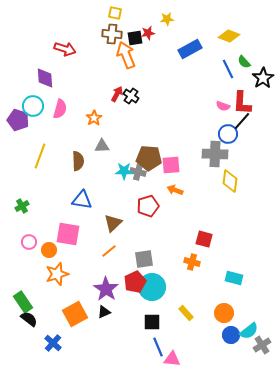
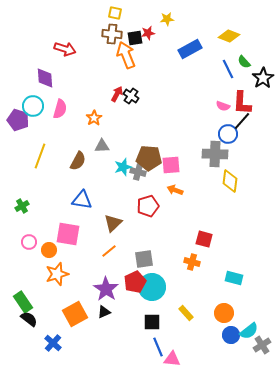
brown semicircle at (78, 161): rotated 30 degrees clockwise
cyan star at (124, 171): moved 1 px left, 4 px up; rotated 18 degrees counterclockwise
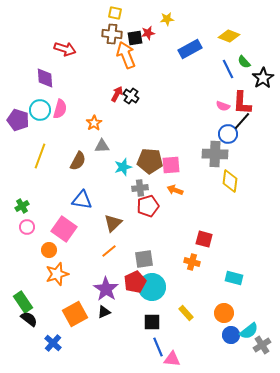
cyan circle at (33, 106): moved 7 px right, 4 px down
orange star at (94, 118): moved 5 px down
brown pentagon at (149, 158): moved 1 px right, 3 px down
gray cross at (138, 172): moved 2 px right, 16 px down; rotated 21 degrees counterclockwise
pink square at (68, 234): moved 4 px left, 5 px up; rotated 25 degrees clockwise
pink circle at (29, 242): moved 2 px left, 15 px up
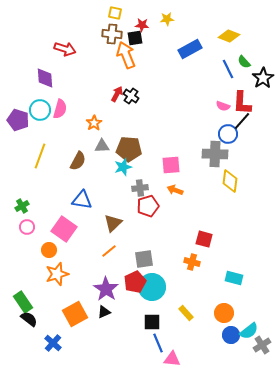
red star at (148, 33): moved 6 px left, 8 px up; rotated 16 degrees clockwise
brown pentagon at (150, 161): moved 21 px left, 12 px up
blue line at (158, 347): moved 4 px up
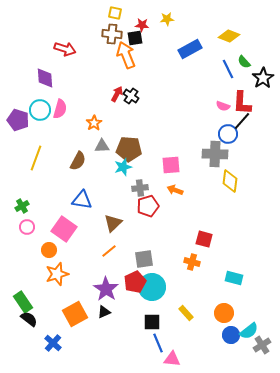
yellow line at (40, 156): moved 4 px left, 2 px down
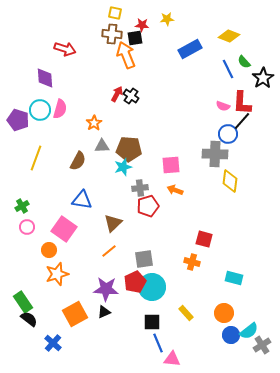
purple star at (106, 289): rotated 30 degrees counterclockwise
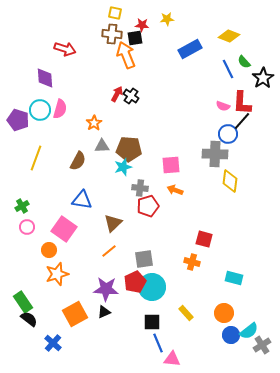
gray cross at (140, 188): rotated 14 degrees clockwise
